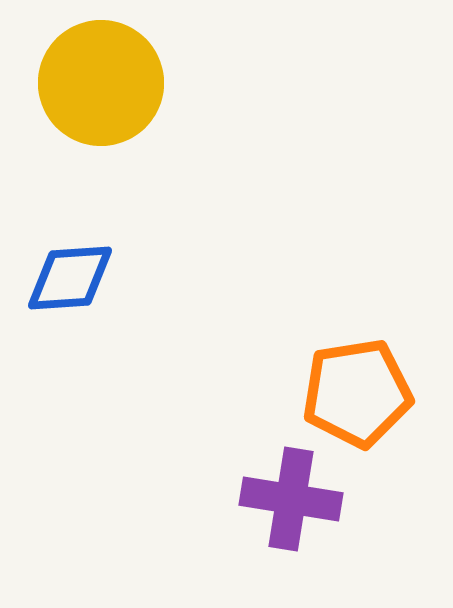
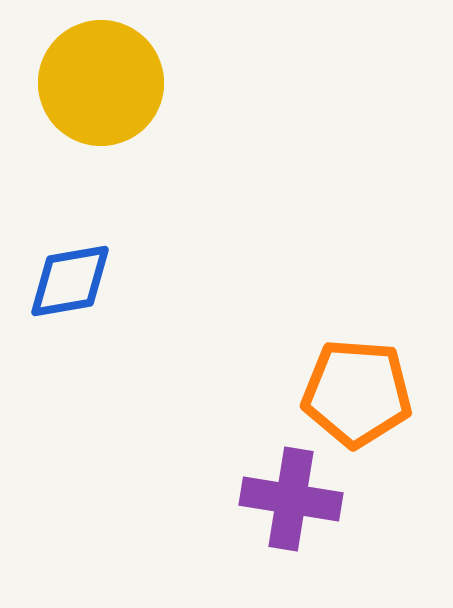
blue diamond: moved 3 px down; rotated 6 degrees counterclockwise
orange pentagon: rotated 13 degrees clockwise
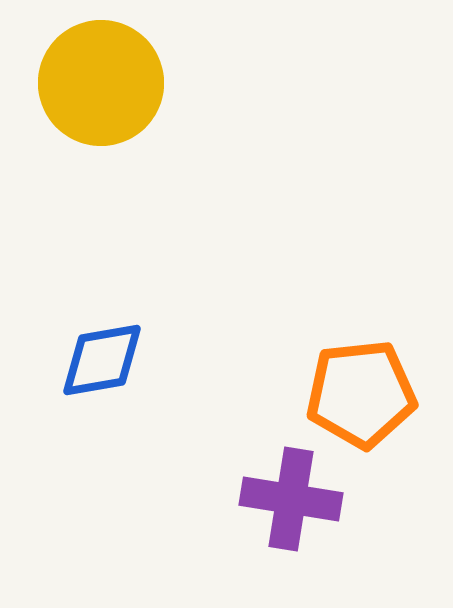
blue diamond: moved 32 px right, 79 px down
orange pentagon: moved 4 px right, 1 px down; rotated 10 degrees counterclockwise
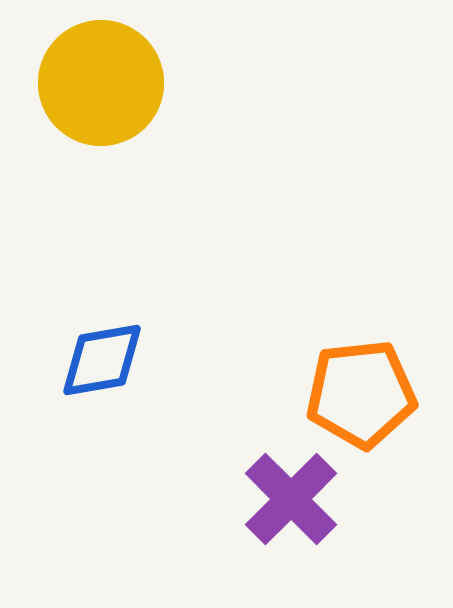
purple cross: rotated 36 degrees clockwise
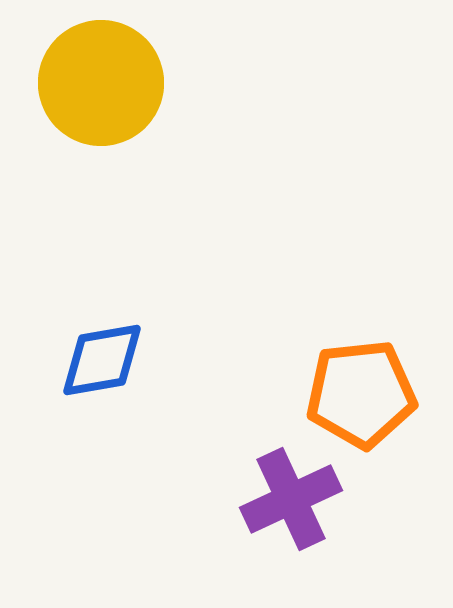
purple cross: rotated 20 degrees clockwise
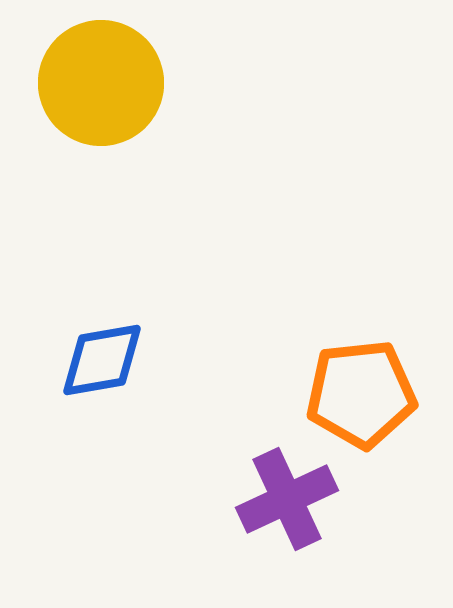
purple cross: moved 4 px left
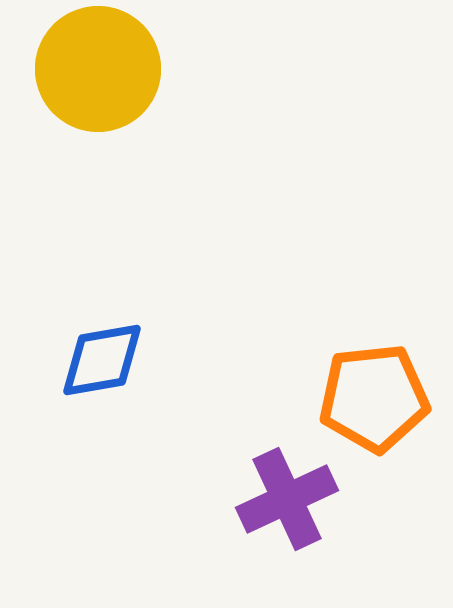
yellow circle: moved 3 px left, 14 px up
orange pentagon: moved 13 px right, 4 px down
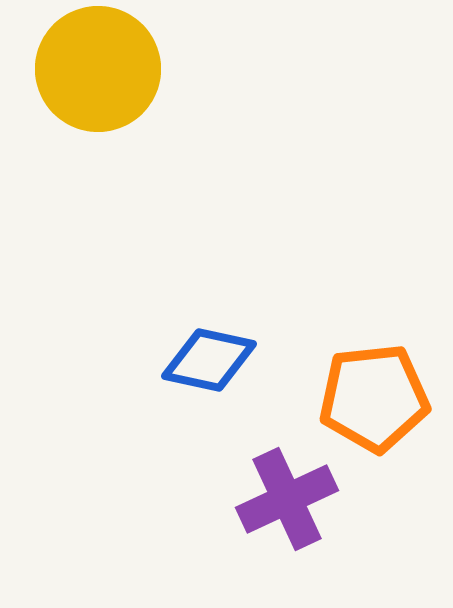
blue diamond: moved 107 px right; rotated 22 degrees clockwise
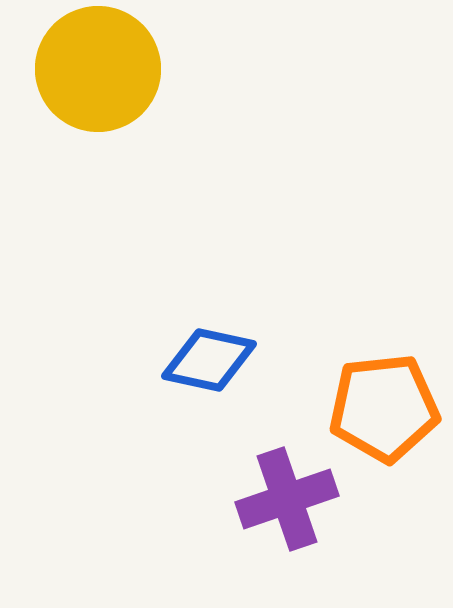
orange pentagon: moved 10 px right, 10 px down
purple cross: rotated 6 degrees clockwise
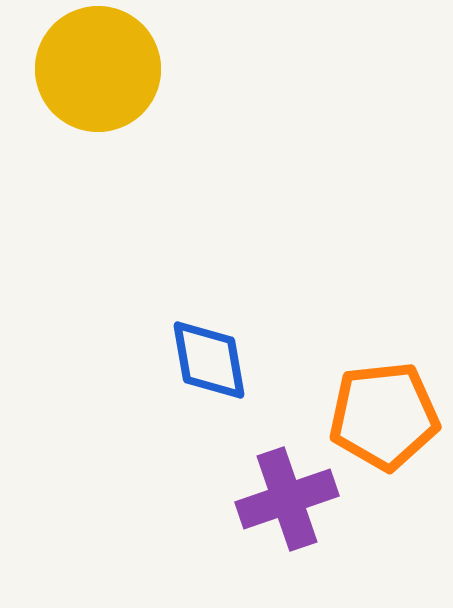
blue diamond: rotated 68 degrees clockwise
orange pentagon: moved 8 px down
